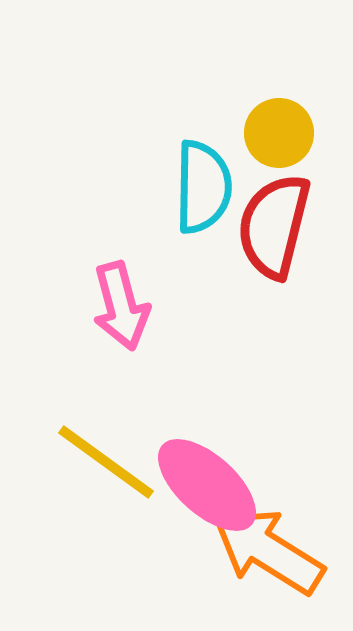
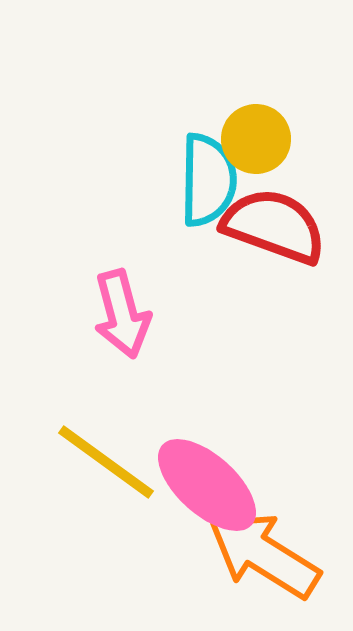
yellow circle: moved 23 px left, 6 px down
cyan semicircle: moved 5 px right, 7 px up
red semicircle: rotated 96 degrees clockwise
pink arrow: moved 1 px right, 8 px down
orange arrow: moved 4 px left, 4 px down
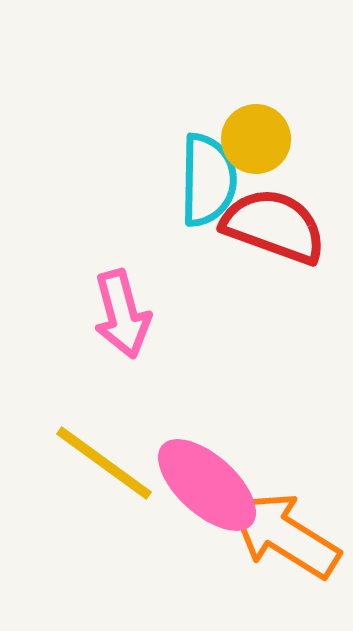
yellow line: moved 2 px left, 1 px down
orange arrow: moved 20 px right, 20 px up
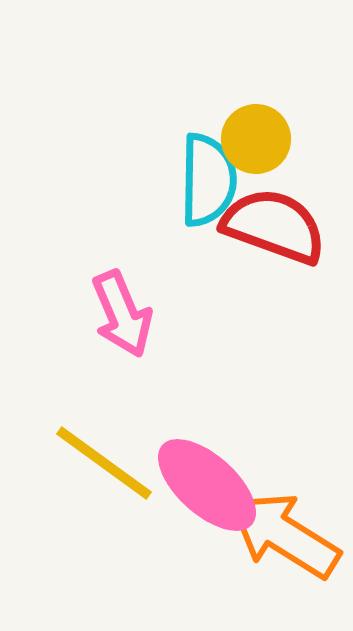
pink arrow: rotated 8 degrees counterclockwise
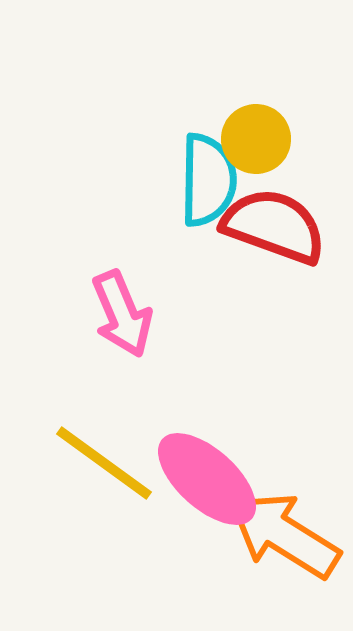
pink ellipse: moved 6 px up
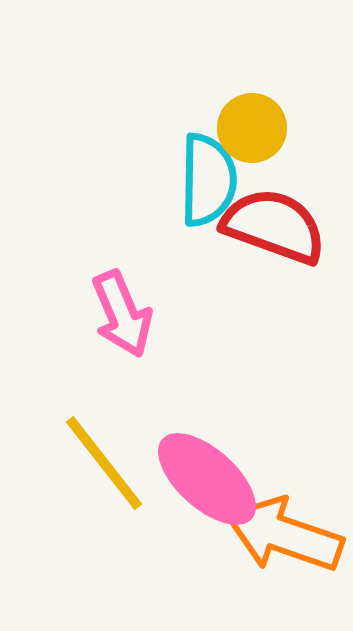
yellow circle: moved 4 px left, 11 px up
yellow line: rotated 16 degrees clockwise
orange arrow: rotated 13 degrees counterclockwise
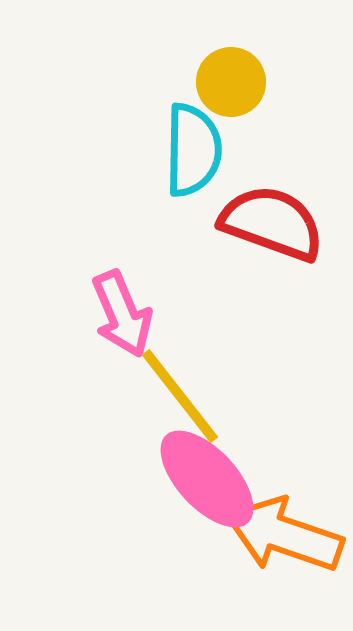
yellow circle: moved 21 px left, 46 px up
cyan semicircle: moved 15 px left, 30 px up
red semicircle: moved 2 px left, 3 px up
yellow line: moved 76 px right, 67 px up
pink ellipse: rotated 5 degrees clockwise
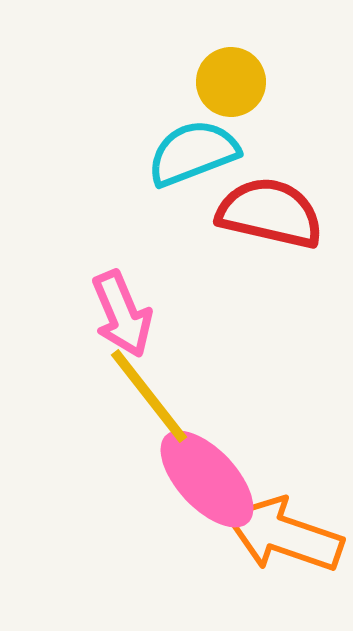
cyan semicircle: moved 3 px down; rotated 112 degrees counterclockwise
red semicircle: moved 2 px left, 10 px up; rotated 7 degrees counterclockwise
yellow line: moved 31 px left
